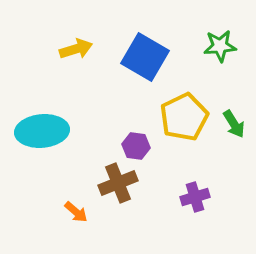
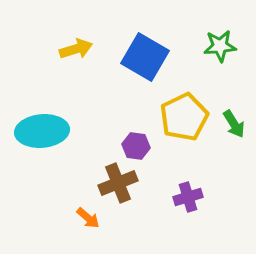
purple cross: moved 7 px left
orange arrow: moved 12 px right, 6 px down
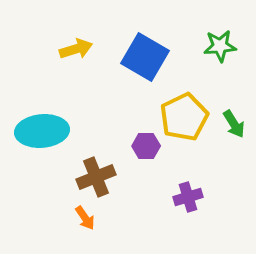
purple hexagon: moved 10 px right; rotated 8 degrees counterclockwise
brown cross: moved 22 px left, 6 px up
orange arrow: moved 3 px left; rotated 15 degrees clockwise
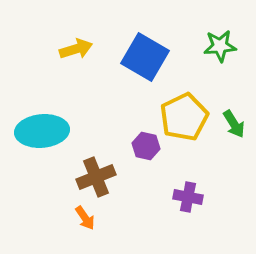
purple hexagon: rotated 12 degrees clockwise
purple cross: rotated 28 degrees clockwise
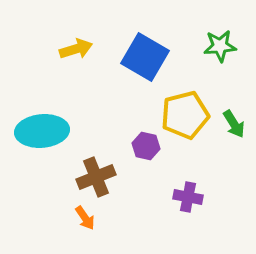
yellow pentagon: moved 1 px right, 2 px up; rotated 12 degrees clockwise
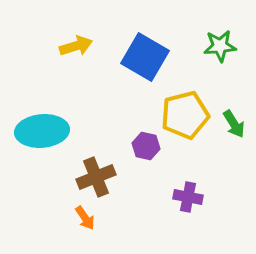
yellow arrow: moved 3 px up
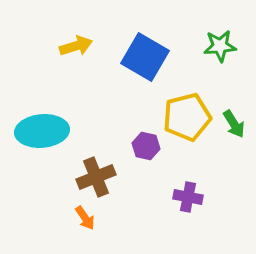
yellow pentagon: moved 2 px right, 2 px down
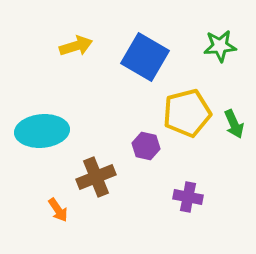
yellow pentagon: moved 4 px up
green arrow: rotated 8 degrees clockwise
orange arrow: moved 27 px left, 8 px up
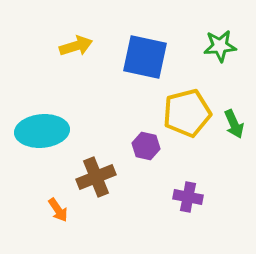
blue square: rotated 18 degrees counterclockwise
